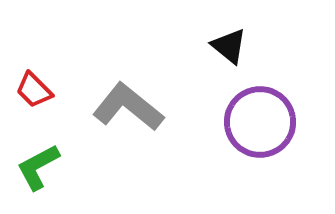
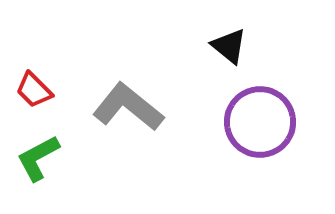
green L-shape: moved 9 px up
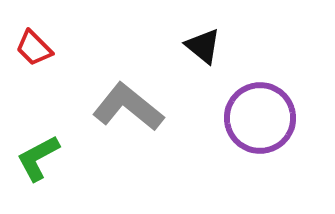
black triangle: moved 26 px left
red trapezoid: moved 42 px up
purple circle: moved 4 px up
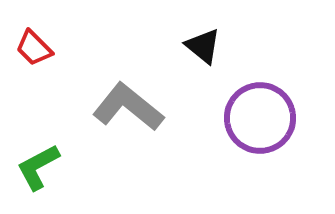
green L-shape: moved 9 px down
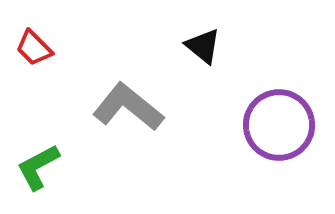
purple circle: moved 19 px right, 7 px down
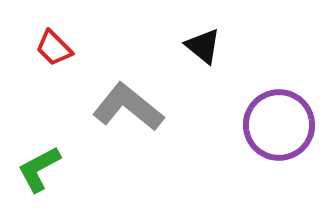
red trapezoid: moved 20 px right
green L-shape: moved 1 px right, 2 px down
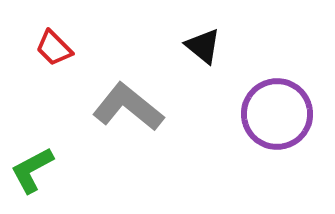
purple circle: moved 2 px left, 11 px up
green L-shape: moved 7 px left, 1 px down
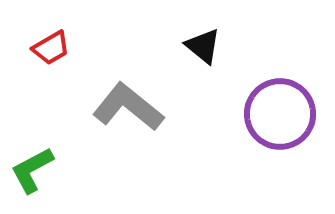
red trapezoid: moved 3 px left; rotated 75 degrees counterclockwise
purple circle: moved 3 px right
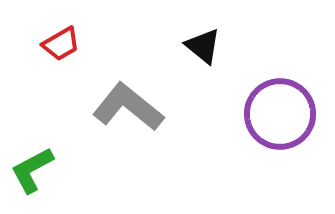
red trapezoid: moved 10 px right, 4 px up
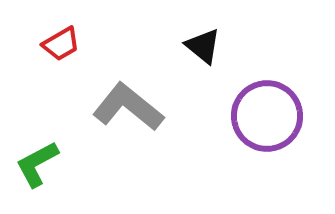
purple circle: moved 13 px left, 2 px down
green L-shape: moved 5 px right, 6 px up
